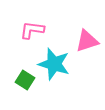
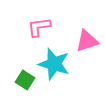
pink L-shape: moved 7 px right, 3 px up; rotated 15 degrees counterclockwise
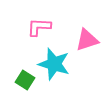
pink L-shape: rotated 10 degrees clockwise
pink triangle: moved 1 px up
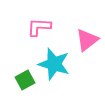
pink triangle: rotated 20 degrees counterclockwise
green square: rotated 30 degrees clockwise
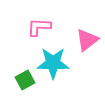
cyan star: moved 1 px left, 1 px up; rotated 16 degrees counterclockwise
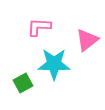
cyan star: moved 1 px right, 1 px down
green square: moved 2 px left, 3 px down
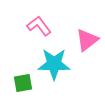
pink L-shape: moved 1 px up; rotated 50 degrees clockwise
green square: rotated 18 degrees clockwise
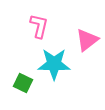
pink L-shape: rotated 50 degrees clockwise
green square: rotated 36 degrees clockwise
